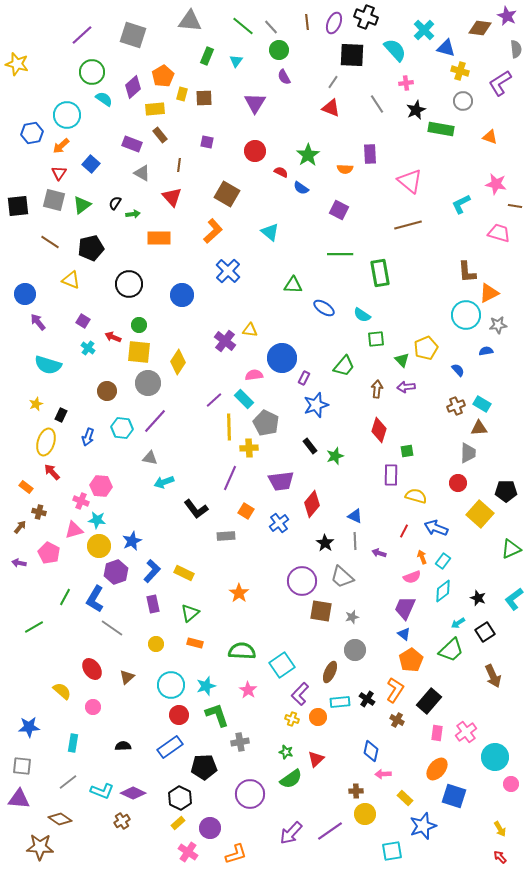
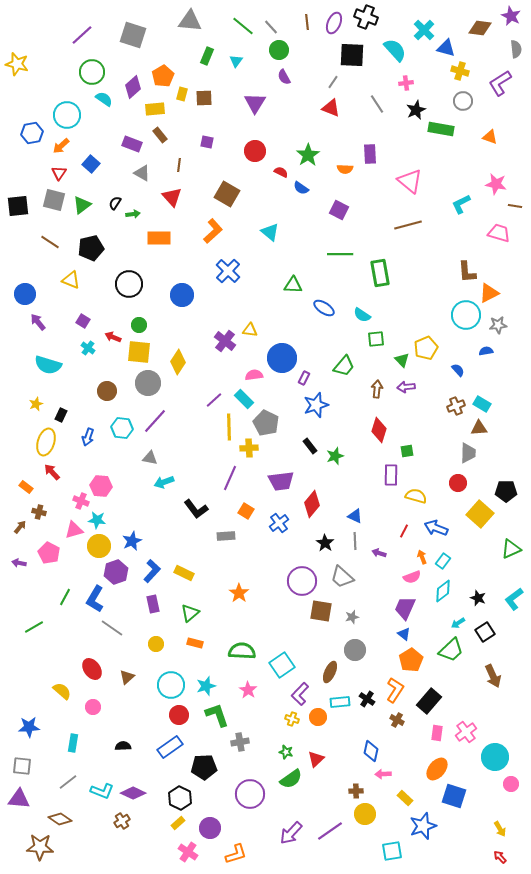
purple star at (507, 16): moved 4 px right
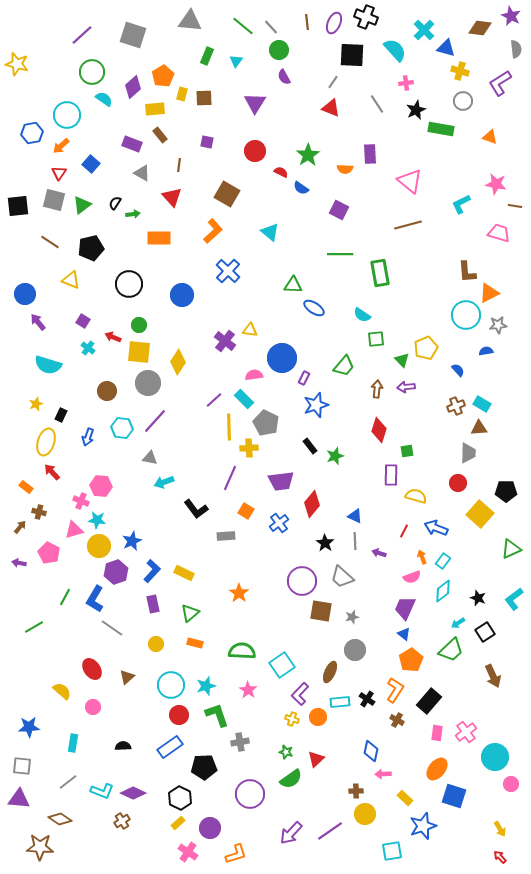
blue ellipse at (324, 308): moved 10 px left
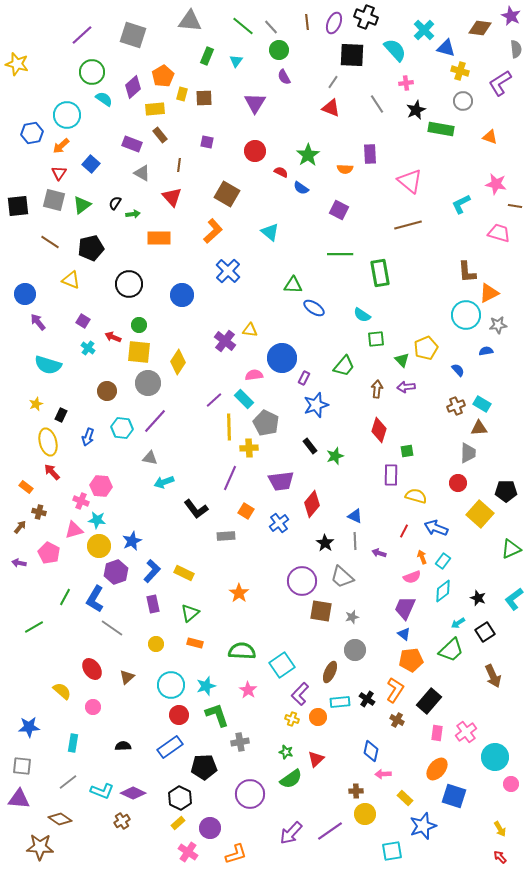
yellow ellipse at (46, 442): moved 2 px right; rotated 32 degrees counterclockwise
orange pentagon at (411, 660): rotated 25 degrees clockwise
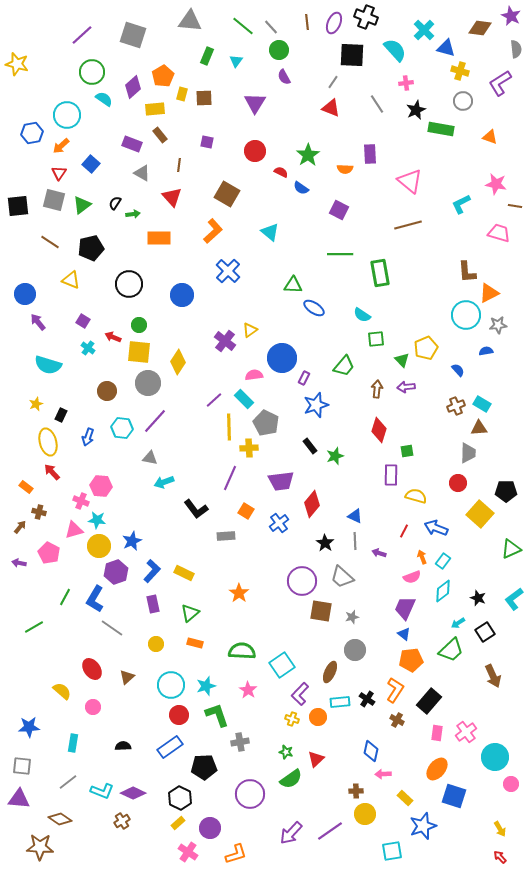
yellow triangle at (250, 330): rotated 42 degrees counterclockwise
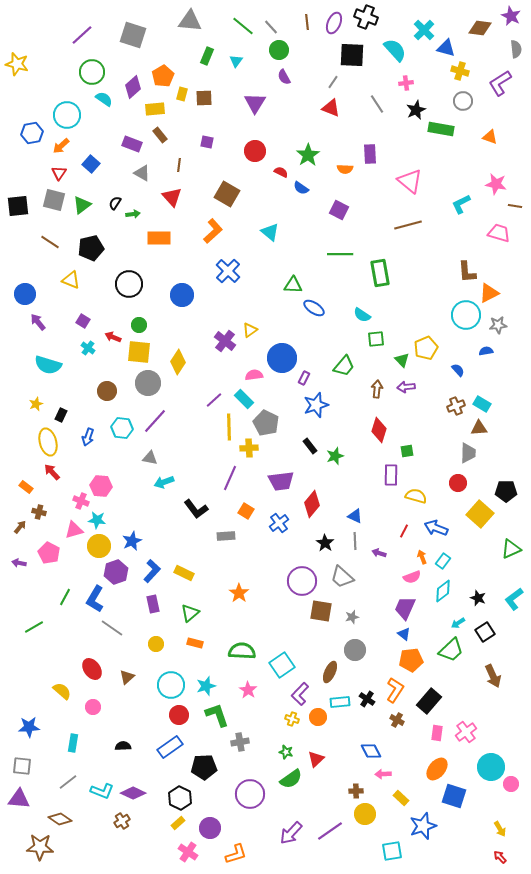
blue diamond at (371, 751): rotated 40 degrees counterclockwise
cyan circle at (495, 757): moved 4 px left, 10 px down
yellow rectangle at (405, 798): moved 4 px left
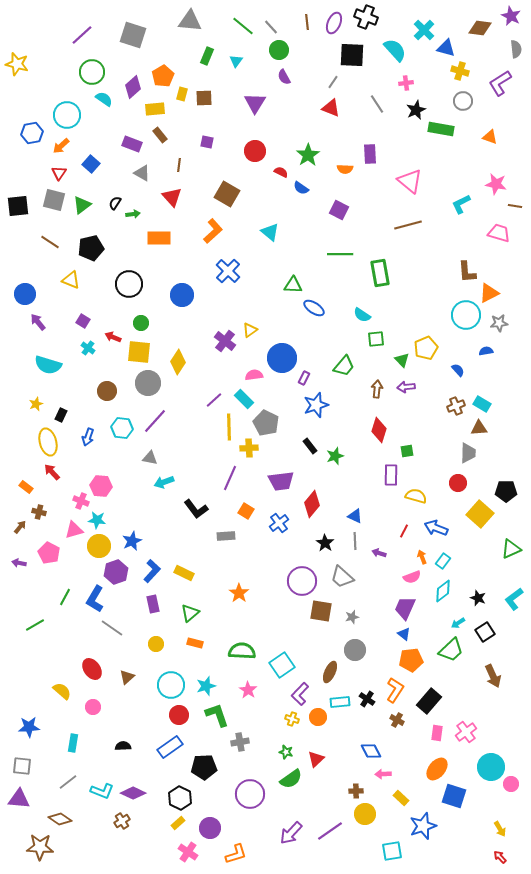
green circle at (139, 325): moved 2 px right, 2 px up
gray star at (498, 325): moved 1 px right, 2 px up
green line at (34, 627): moved 1 px right, 2 px up
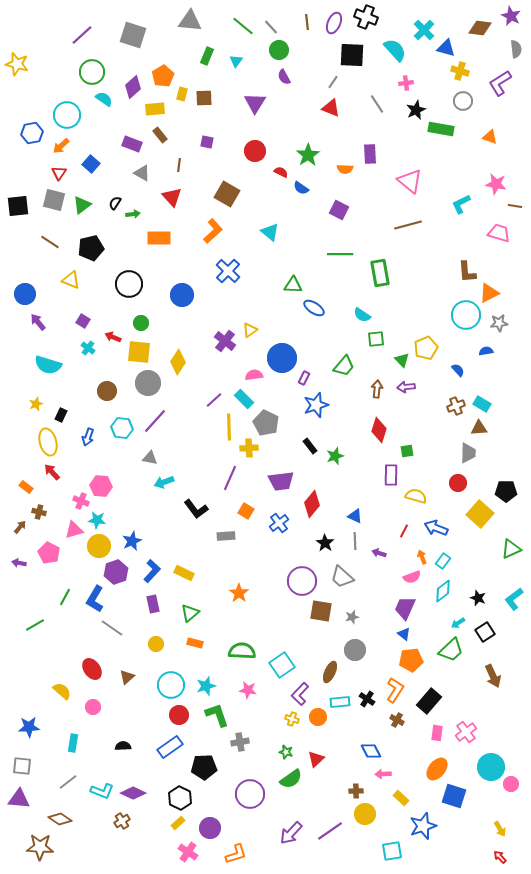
pink star at (248, 690): rotated 24 degrees counterclockwise
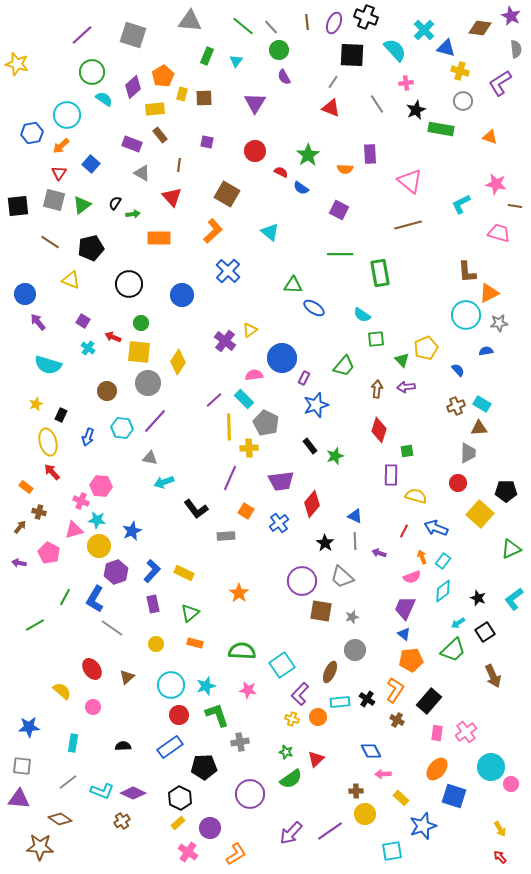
blue star at (132, 541): moved 10 px up
green trapezoid at (451, 650): moved 2 px right
orange L-shape at (236, 854): rotated 15 degrees counterclockwise
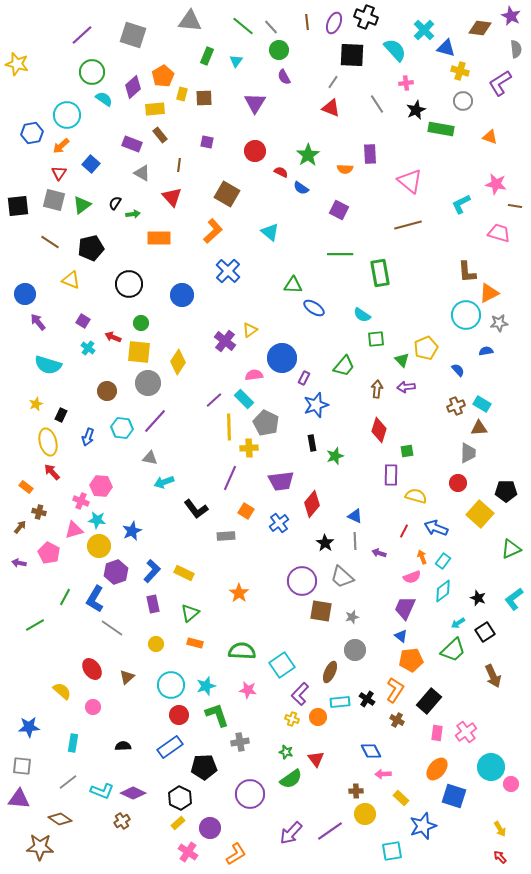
black rectangle at (310, 446): moved 2 px right, 3 px up; rotated 28 degrees clockwise
blue triangle at (404, 634): moved 3 px left, 2 px down
red triangle at (316, 759): rotated 24 degrees counterclockwise
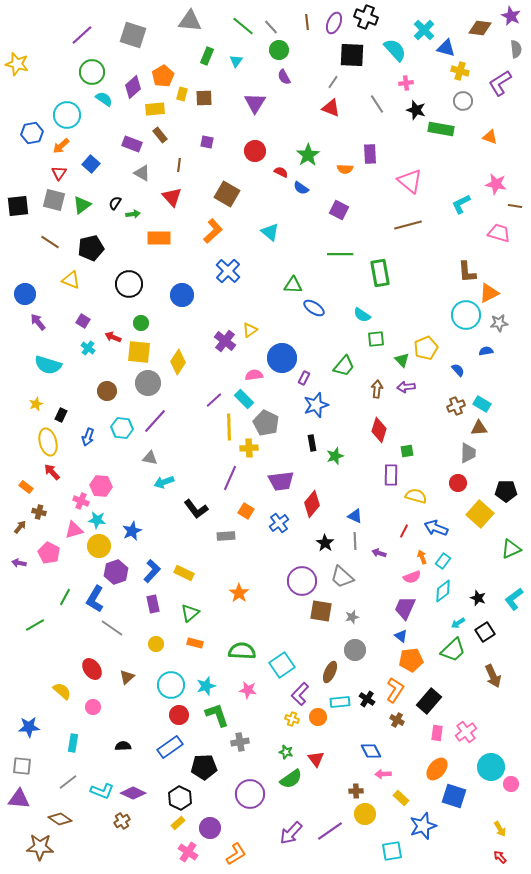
black star at (416, 110): rotated 30 degrees counterclockwise
